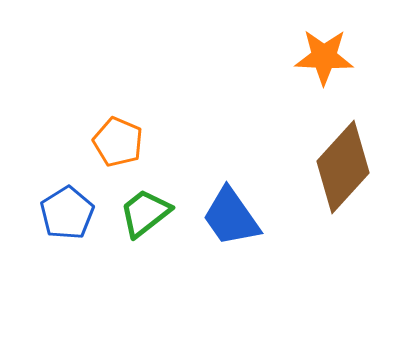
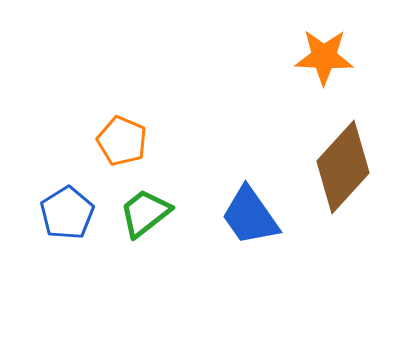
orange pentagon: moved 4 px right, 1 px up
blue trapezoid: moved 19 px right, 1 px up
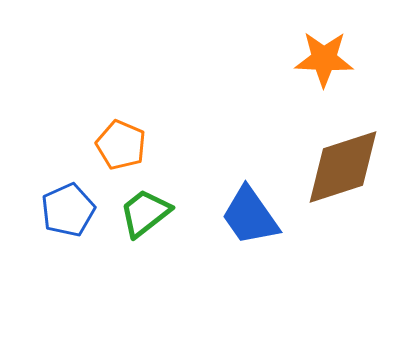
orange star: moved 2 px down
orange pentagon: moved 1 px left, 4 px down
brown diamond: rotated 30 degrees clockwise
blue pentagon: moved 1 px right, 3 px up; rotated 8 degrees clockwise
